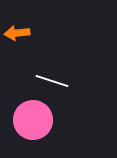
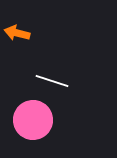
orange arrow: rotated 20 degrees clockwise
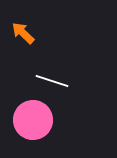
orange arrow: moved 6 px right; rotated 30 degrees clockwise
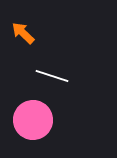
white line: moved 5 px up
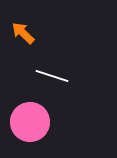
pink circle: moved 3 px left, 2 px down
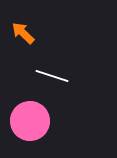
pink circle: moved 1 px up
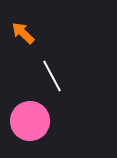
white line: rotated 44 degrees clockwise
